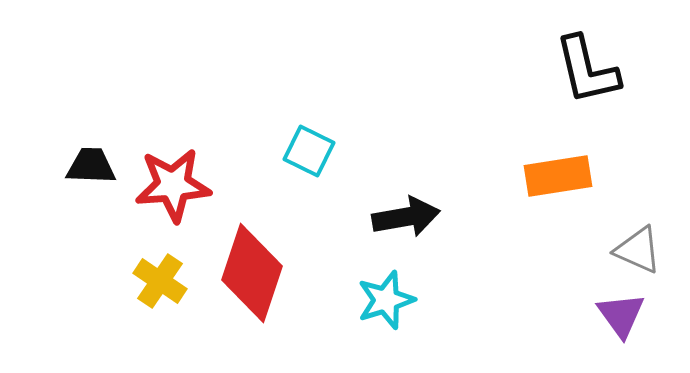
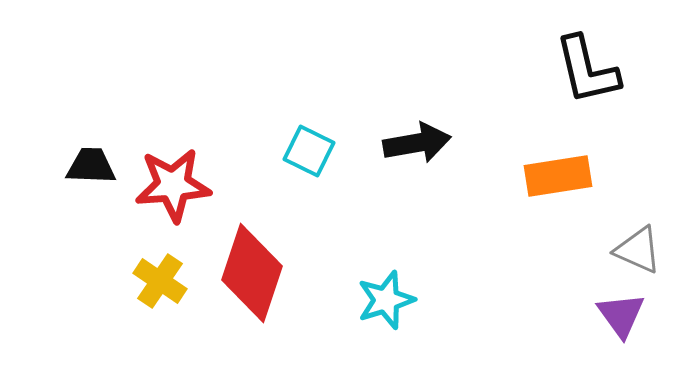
black arrow: moved 11 px right, 74 px up
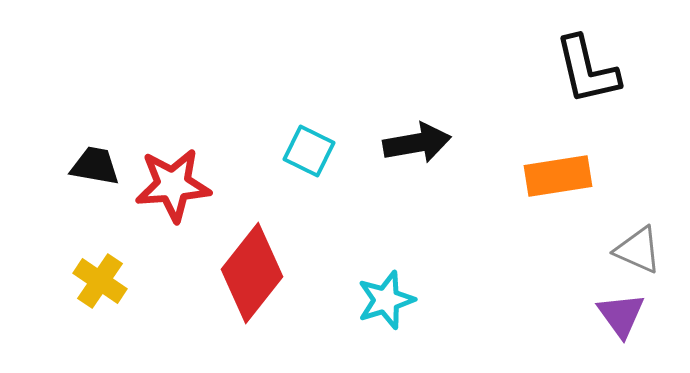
black trapezoid: moved 4 px right; rotated 8 degrees clockwise
red diamond: rotated 20 degrees clockwise
yellow cross: moved 60 px left
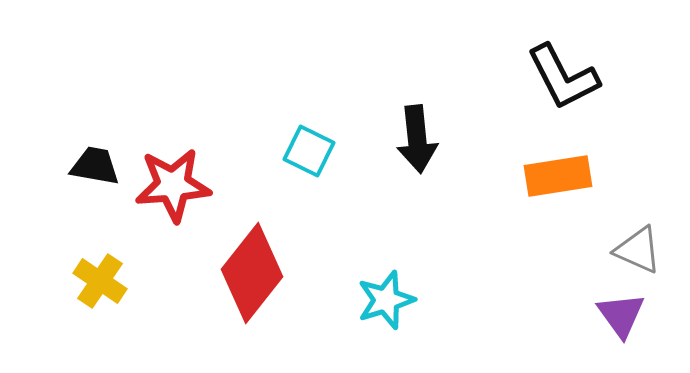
black L-shape: moved 24 px left, 7 px down; rotated 14 degrees counterclockwise
black arrow: moved 4 px up; rotated 94 degrees clockwise
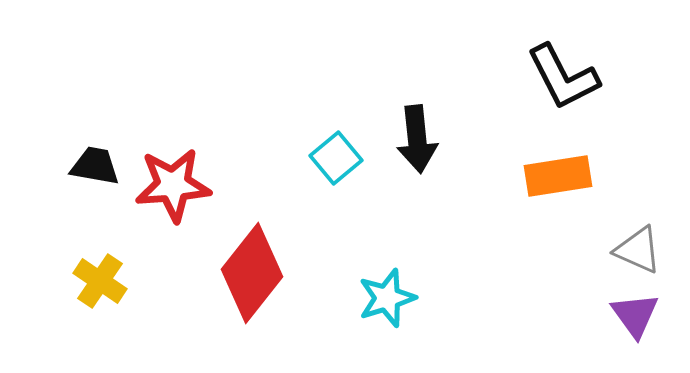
cyan square: moved 27 px right, 7 px down; rotated 24 degrees clockwise
cyan star: moved 1 px right, 2 px up
purple triangle: moved 14 px right
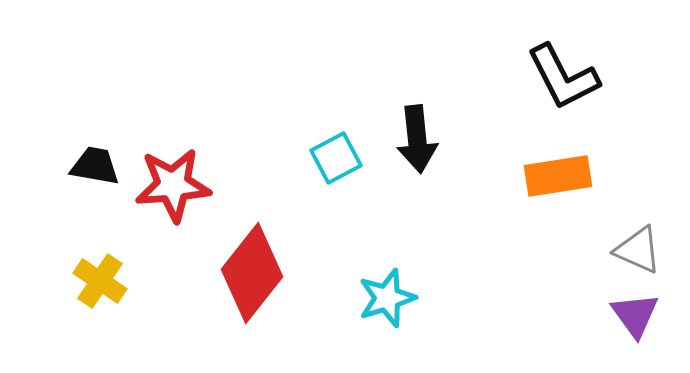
cyan square: rotated 12 degrees clockwise
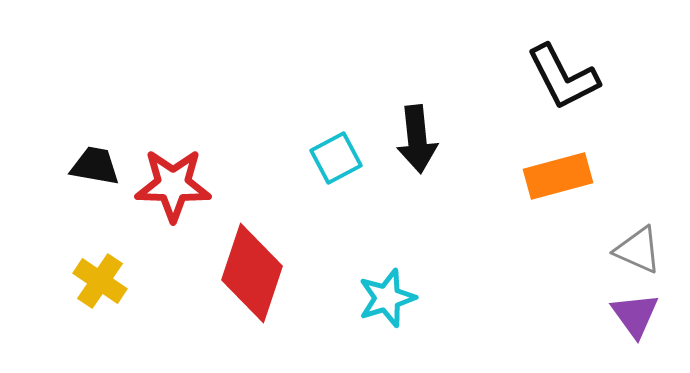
orange rectangle: rotated 6 degrees counterclockwise
red star: rotated 6 degrees clockwise
red diamond: rotated 20 degrees counterclockwise
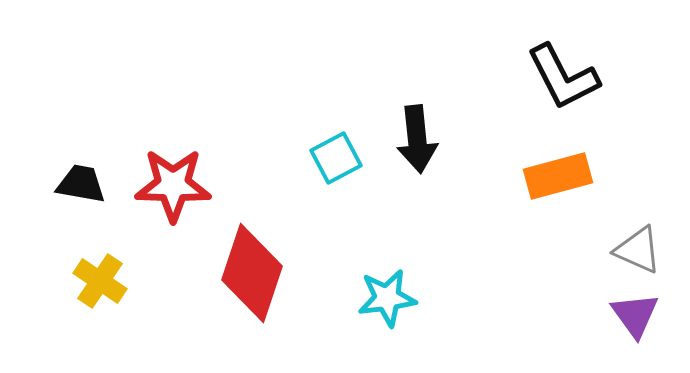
black trapezoid: moved 14 px left, 18 px down
cyan star: rotated 10 degrees clockwise
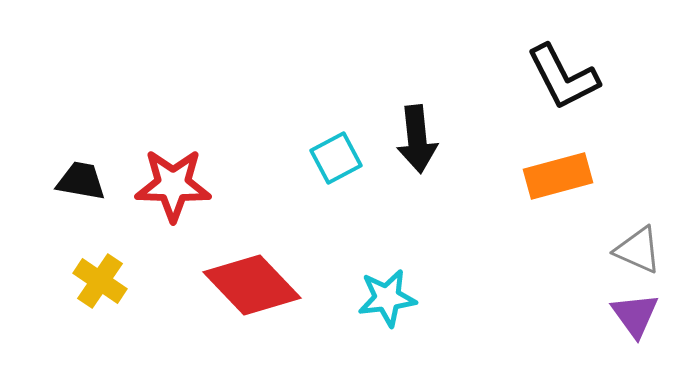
black trapezoid: moved 3 px up
red diamond: moved 12 px down; rotated 62 degrees counterclockwise
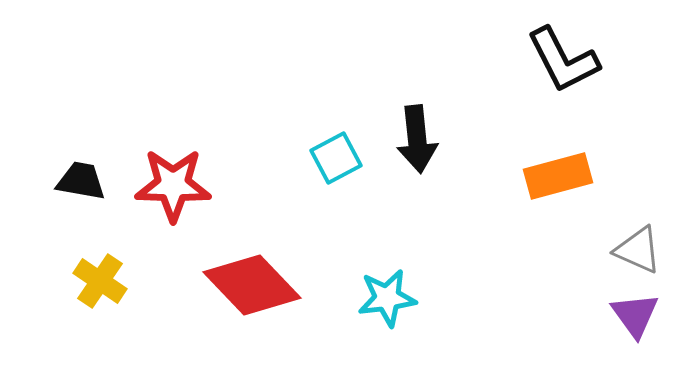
black L-shape: moved 17 px up
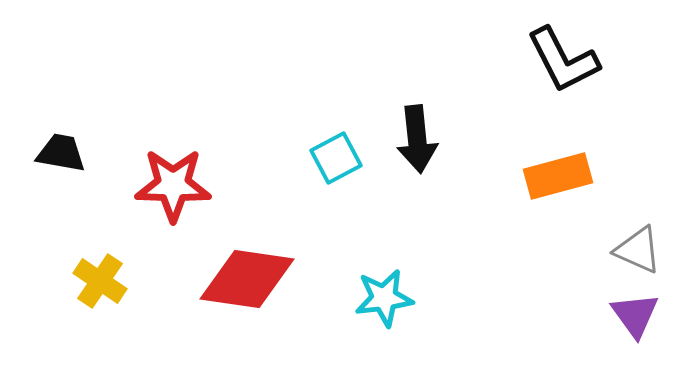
black trapezoid: moved 20 px left, 28 px up
red diamond: moved 5 px left, 6 px up; rotated 38 degrees counterclockwise
cyan star: moved 3 px left
